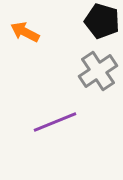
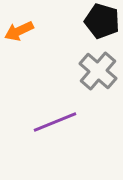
orange arrow: moved 6 px left, 1 px up; rotated 52 degrees counterclockwise
gray cross: rotated 15 degrees counterclockwise
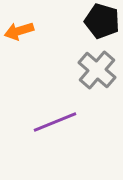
orange arrow: rotated 8 degrees clockwise
gray cross: moved 1 px left, 1 px up
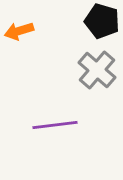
purple line: moved 3 px down; rotated 15 degrees clockwise
